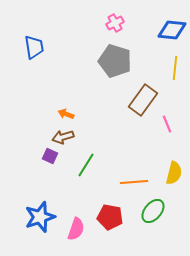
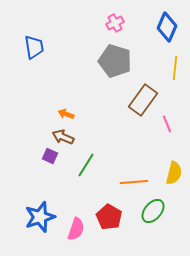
blue diamond: moved 5 px left, 3 px up; rotated 72 degrees counterclockwise
brown arrow: rotated 40 degrees clockwise
red pentagon: moved 1 px left; rotated 20 degrees clockwise
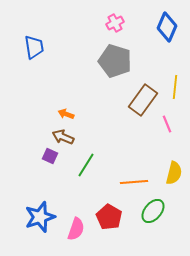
yellow line: moved 19 px down
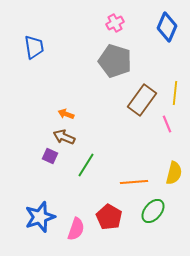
yellow line: moved 6 px down
brown rectangle: moved 1 px left
brown arrow: moved 1 px right
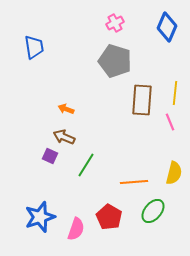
brown rectangle: rotated 32 degrees counterclockwise
orange arrow: moved 5 px up
pink line: moved 3 px right, 2 px up
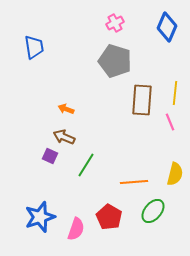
yellow semicircle: moved 1 px right, 1 px down
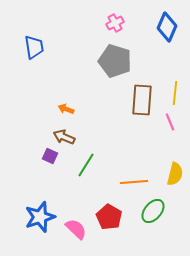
pink semicircle: rotated 65 degrees counterclockwise
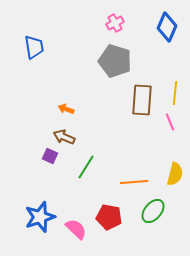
green line: moved 2 px down
red pentagon: rotated 20 degrees counterclockwise
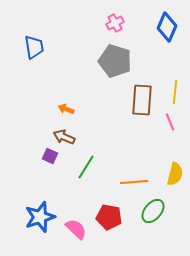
yellow line: moved 1 px up
